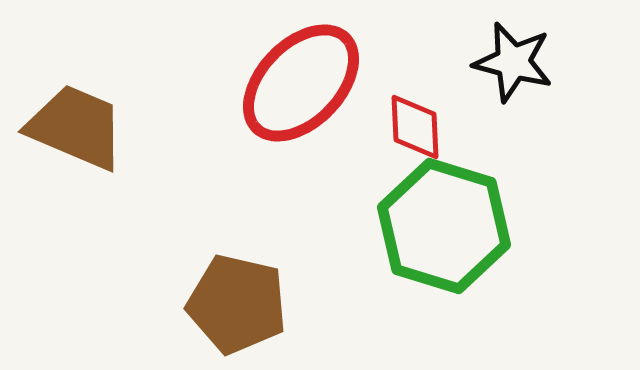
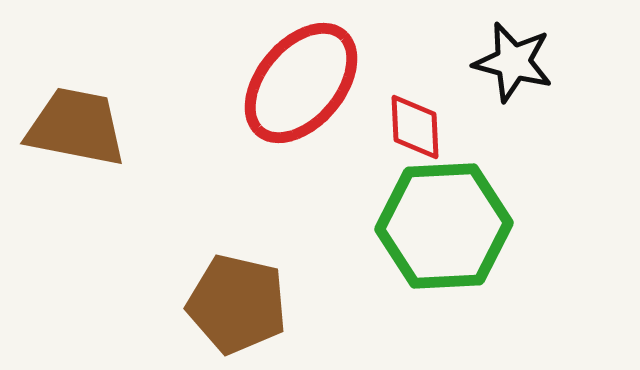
red ellipse: rotated 4 degrees counterclockwise
brown trapezoid: rotated 12 degrees counterclockwise
green hexagon: rotated 20 degrees counterclockwise
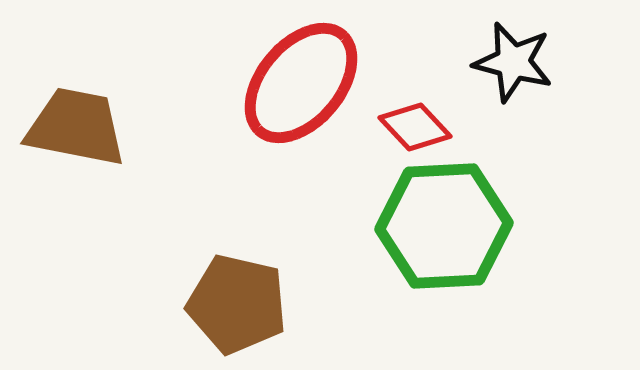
red diamond: rotated 40 degrees counterclockwise
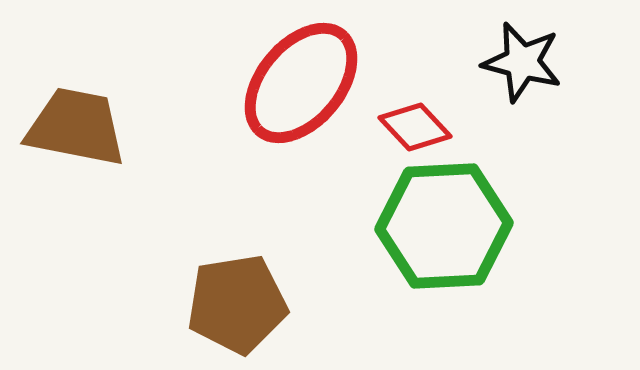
black star: moved 9 px right
brown pentagon: rotated 22 degrees counterclockwise
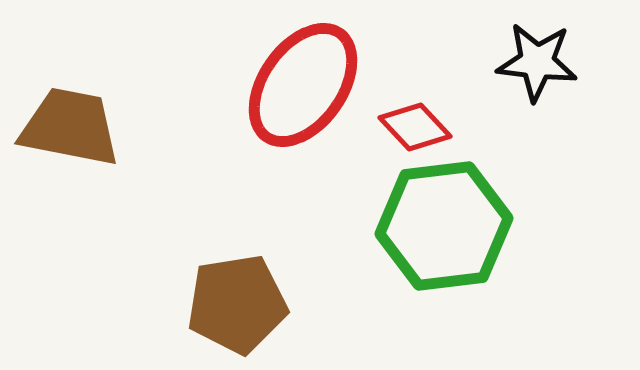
black star: moved 15 px right; rotated 8 degrees counterclockwise
red ellipse: moved 2 px right, 2 px down; rotated 5 degrees counterclockwise
brown trapezoid: moved 6 px left
green hexagon: rotated 4 degrees counterclockwise
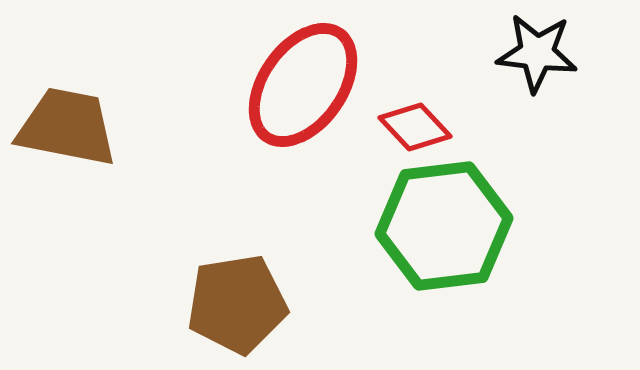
black star: moved 9 px up
brown trapezoid: moved 3 px left
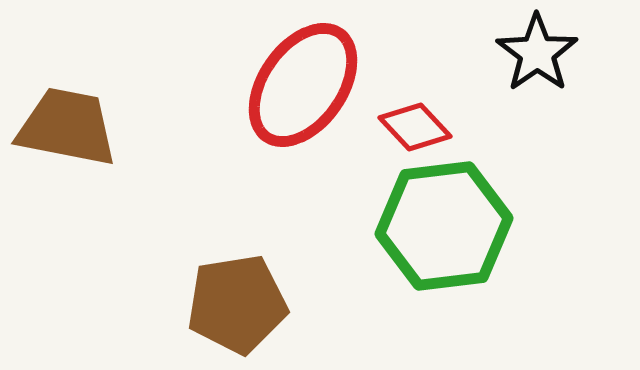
black star: rotated 30 degrees clockwise
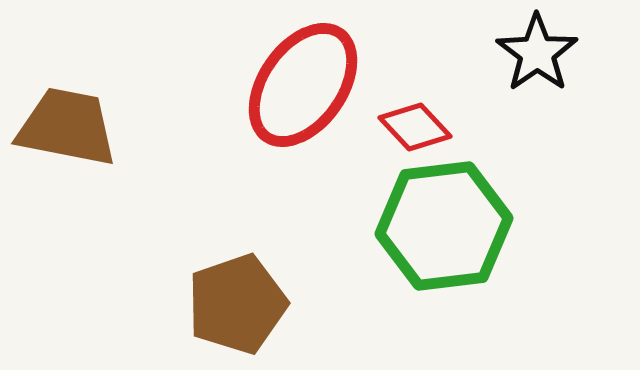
brown pentagon: rotated 10 degrees counterclockwise
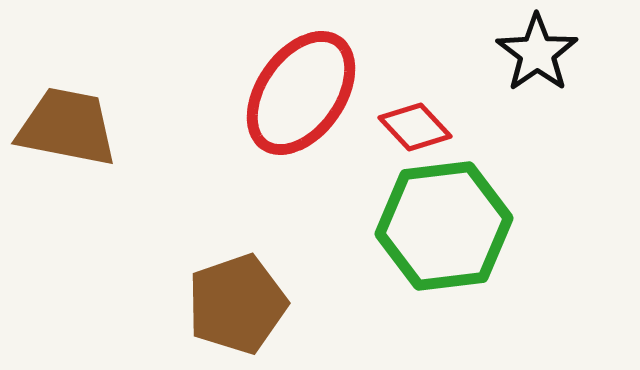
red ellipse: moved 2 px left, 8 px down
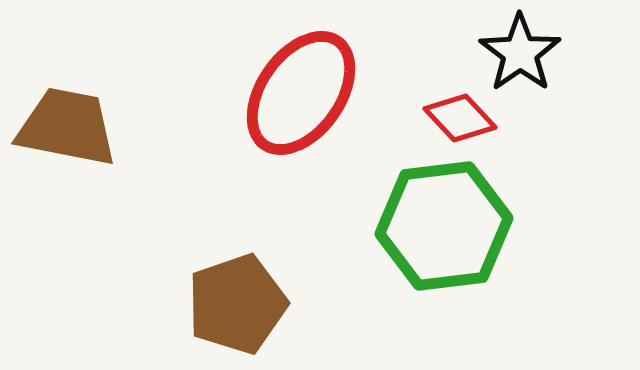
black star: moved 17 px left
red diamond: moved 45 px right, 9 px up
